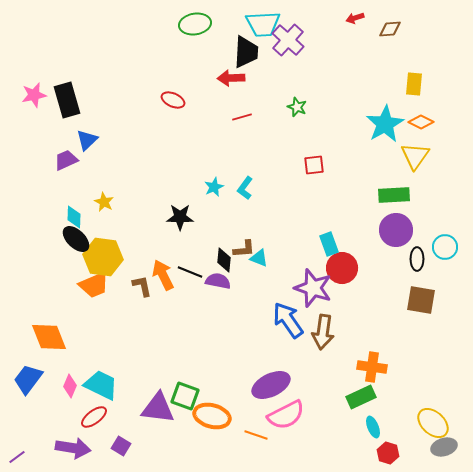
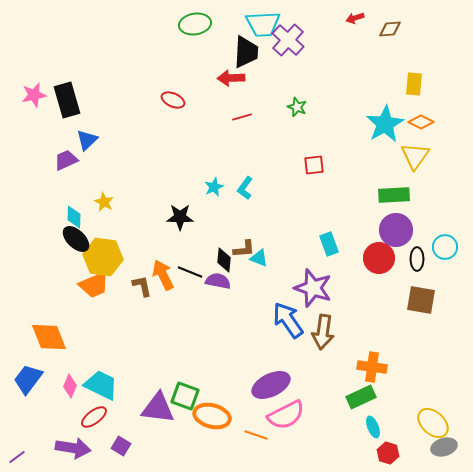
red circle at (342, 268): moved 37 px right, 10 px up
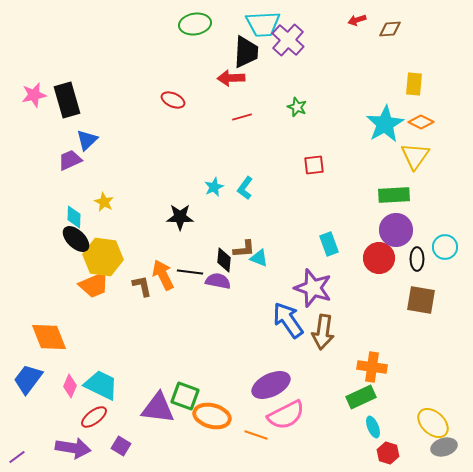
red arrow at (355, 18): moved 2 px right, 2 px down
purple trapezoid at (66, 160): moved 4 px right
black line at (190, 272): rotated 15 degrees counterclockwise
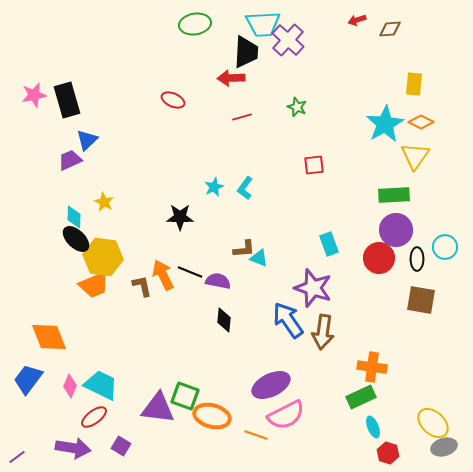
black diamond at (224, 260): moved 60 px down
black line at (190, 272): rotated 15 degrees clockwise
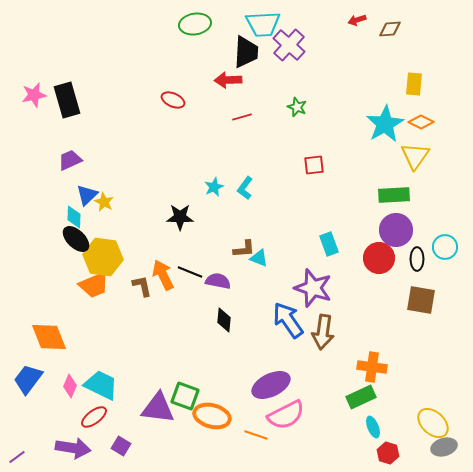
purple cross at (288, 40): moved 1 px right, 5 px down
red arrow at (231, 78): moved 3 px left, 2 px down
blue triangle at (87, 140): moved 55 px down
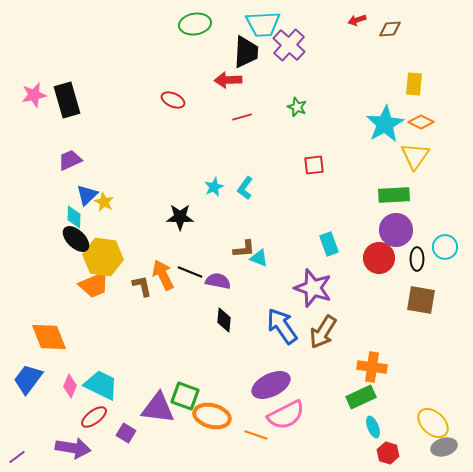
blue arrow at (288, 320): moved 6 px left, 6 px down
brown arrow at (323, 332): rotated 24 degrees clockwise
purple square at (121, 446): moved 5 px right, 13 px up
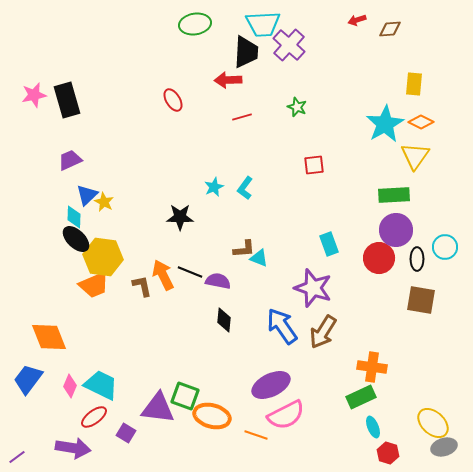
red ellipse at (173, 100): rotated 35 degrees clockwise
